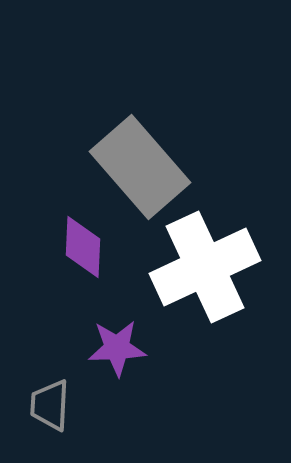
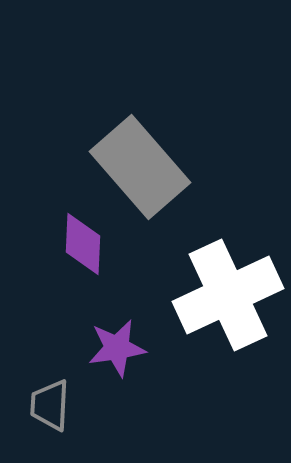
purple diamond: moved 3 px up
white cross: moved 23 px right, 28 px down
purple star: rotated 6 degrees counterclockwise
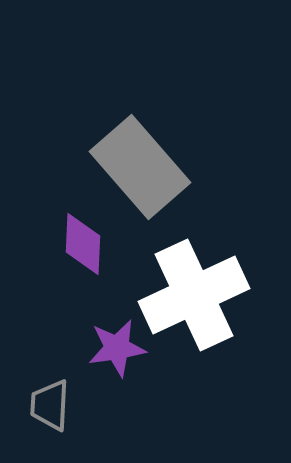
white cross: moved 34 px left
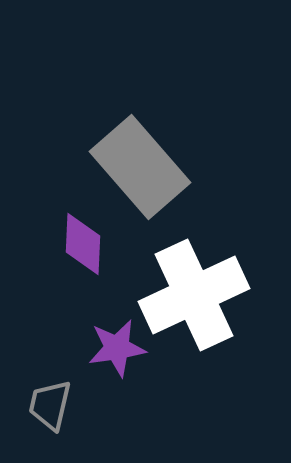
gray trapezoid: rotated 10 degrees clockwise
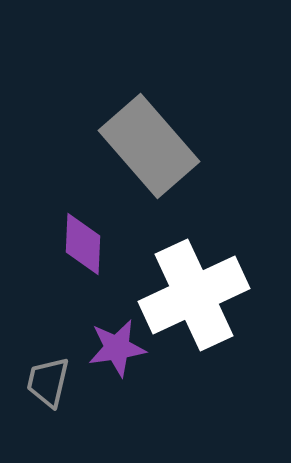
gray rectangle: moved 9 px right, 21 px up
gray trapezoid: moved 2 px left, 23 px up
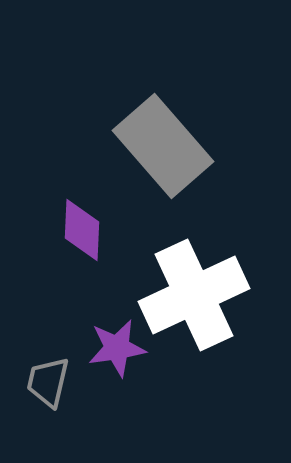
gray rectangle: moved 14 px right
purple diamond: moved 1 px left, 14 px up
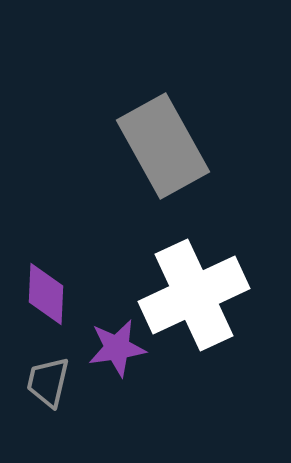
gray rectangle: rotated 12 degrees clockwise
purple diamond: moved 36 px left, 64 px down
